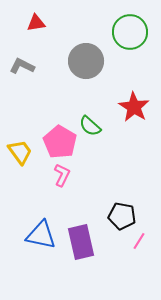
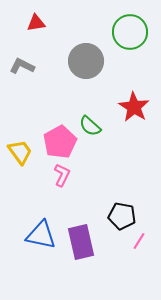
pink pentagon: rotated 12 degrees clockwise
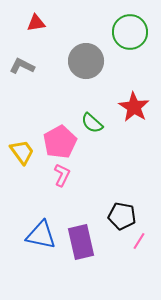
green semicircle: moved 2 px right, 3 px up
yellow trapezoid: moved 2 px right
